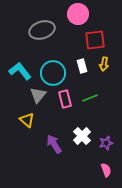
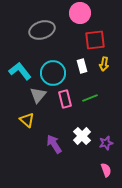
pink circle: moved 2 px right, 1 px up
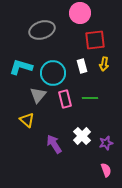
cyan L-shape: moved 1 px right, 4 px up; rotated 35 degrees counterclockwise
green line: rotated 21 degrees clockwise
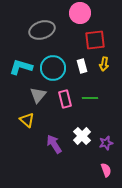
cyan circle: moved 5 px up
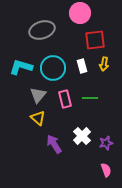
yellow triangle: moved 11 px right, 2 px up
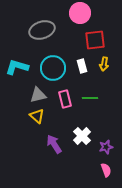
cyan L-shape: moved 4 px left
gray triangle: rotated 36 degrees clockwise
yellow triangle: moved 1 px left, 2 px up
purple star: moved 4 px down
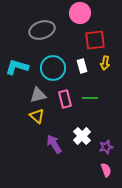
yellow arrow: moved 1 px right, 1 px up
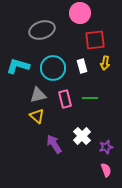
cyan L-shape: moved 1 px right, 1 px up
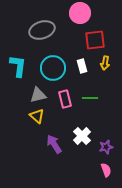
cyan L-shape: rotated 80 degrees clockwise
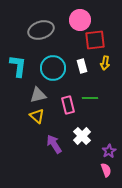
pink circle: moved 7 px down
gray ellipse: moved 1 px left
pink rectangle: moved 3 px right, 6 px down
purple star: moved 3 px right, 4 px down; rotated 16 degrees counterclockwise
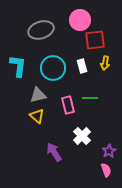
purple arrow: moved 8 px down
